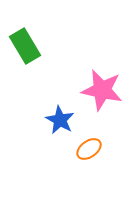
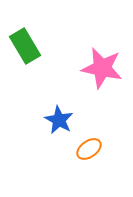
pink star: moved 22 px up
blue star: moved 1 px left
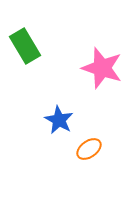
pink star: rotated 6 degrees clockwise
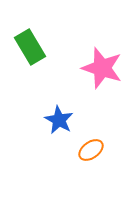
green rectangle: moved 5 px right, 1 px down
orange ellipse: moved 2 px right, 1 px down
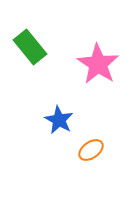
green rectangle: rotated 8 degrees counterclockwise
pink star: moved 4 px left, 4 px up; rotated 15 degrees clockwise
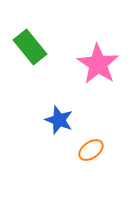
blue star: rotated 8 degrees counterclockwise
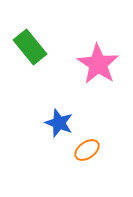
blue star: moved 3 px down
orange ellipse: moved 4 px left
